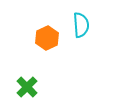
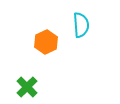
orange hexagon: moved 1 px left, 4 px down
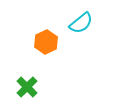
cyan semicircle: moved 2 px up; rotated 55 degrees clockwise
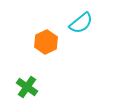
green cross: rotated 10 degrees counterclockwise
